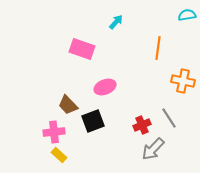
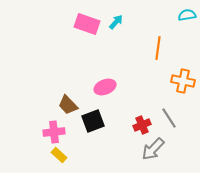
pink rectangle: moved 5 px right, 25 px up
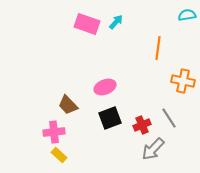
black square: moved 17 px right, 3 px up
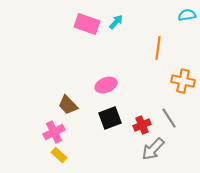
pink ellipse: moved 1 px right, 2 px up
pink cross: rotated 20 degrees counterclockwise
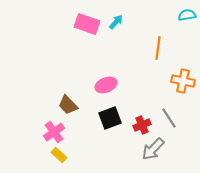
pink cross: rotated 10 degrees counterclockwise
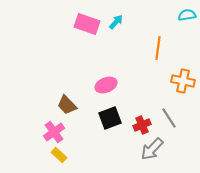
brown trapezoid: moved 1 px left
gray arrow: moved 1 px left
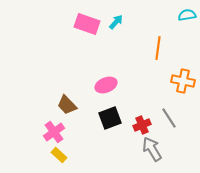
gray arrow: rotated 105 degrees clockwise
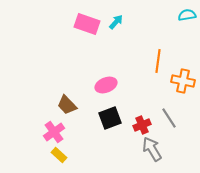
orange line: moved 13 px down
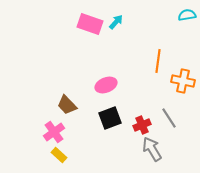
pink rectangle: moved 3 px right
